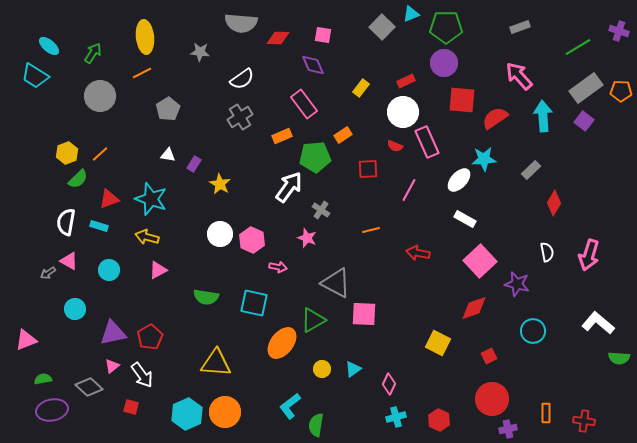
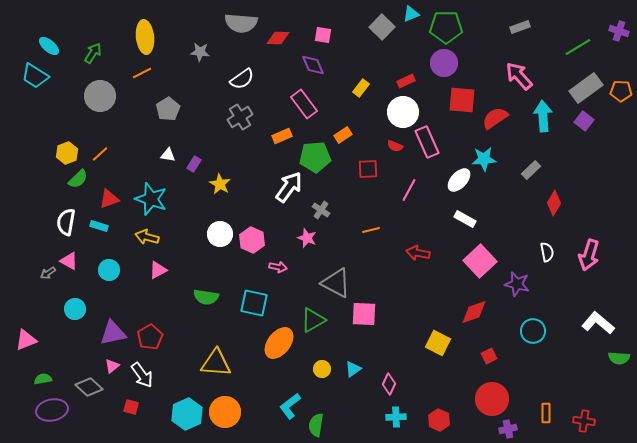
red diamond at (474, 308): moved 4 px down
orange ellipse at (282, 343): moved 3 px left
cyan cross at (396, 417): rotated 12 degrees clockwise
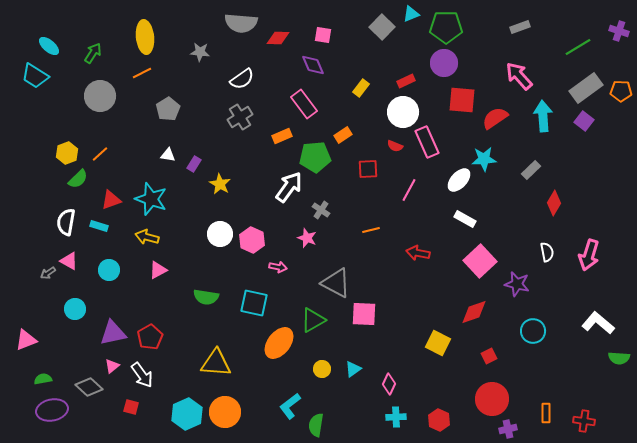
red triangle at (109, 199): moved 2 px right, 1 px down
